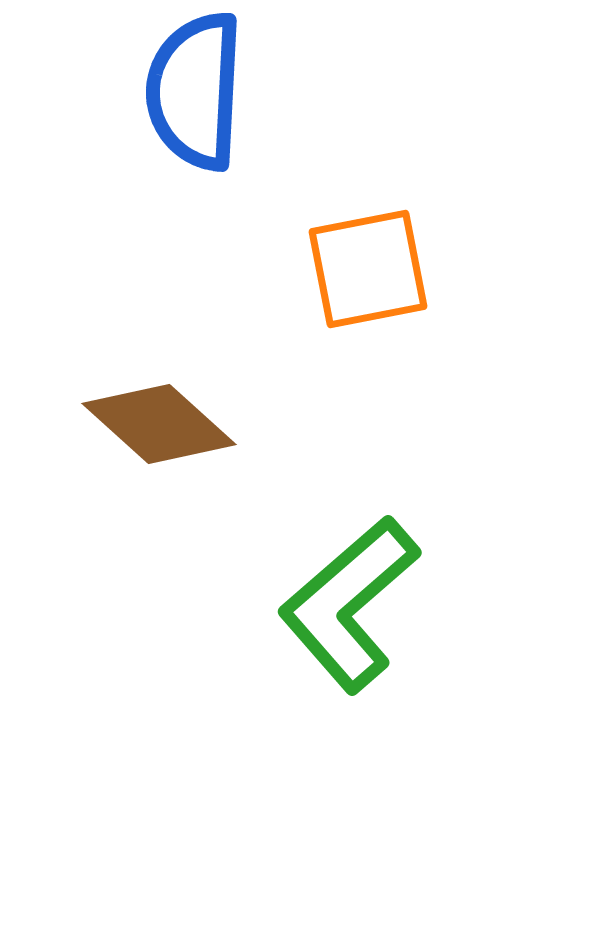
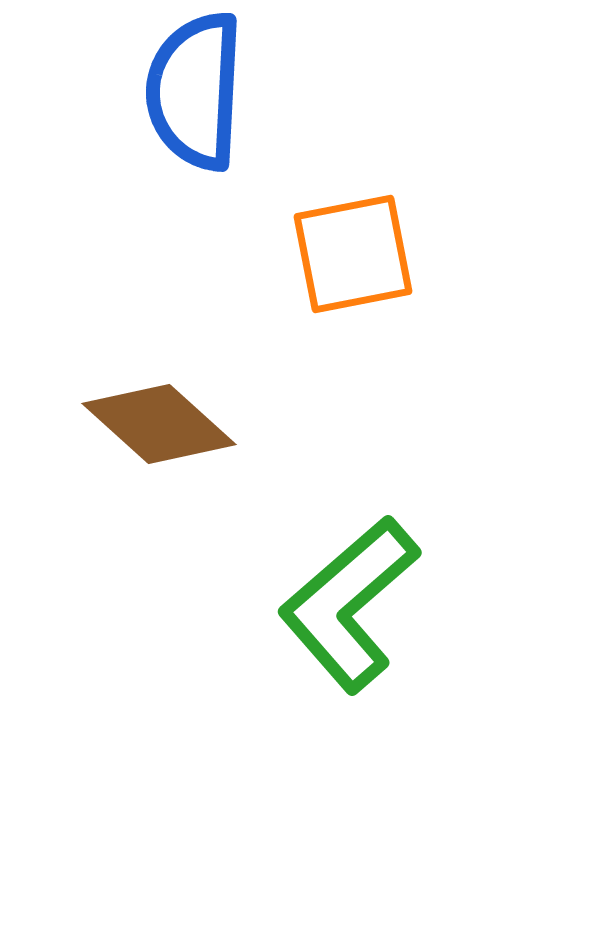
orange square: moved 15 px left, 15 px up
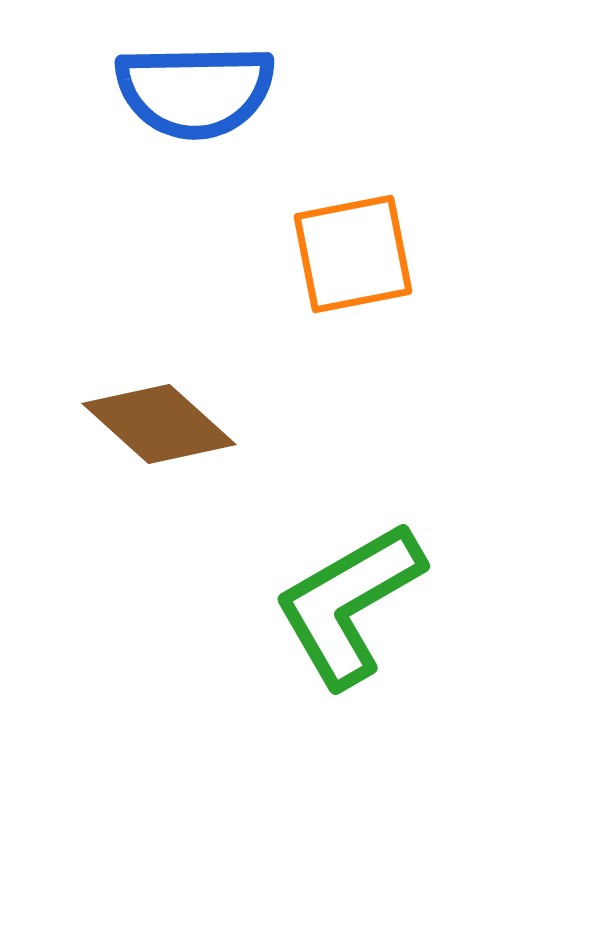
blue semicircle: rotated 94 degrees counterclockwise
green L-shape: rotated 11 degrees clockwise
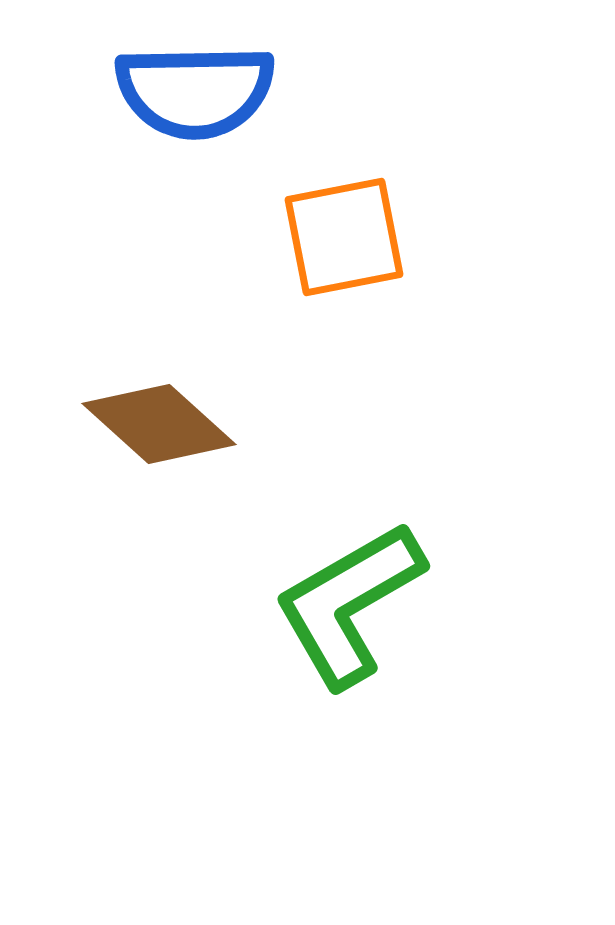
orange square: moved 9 px left, 17 px up
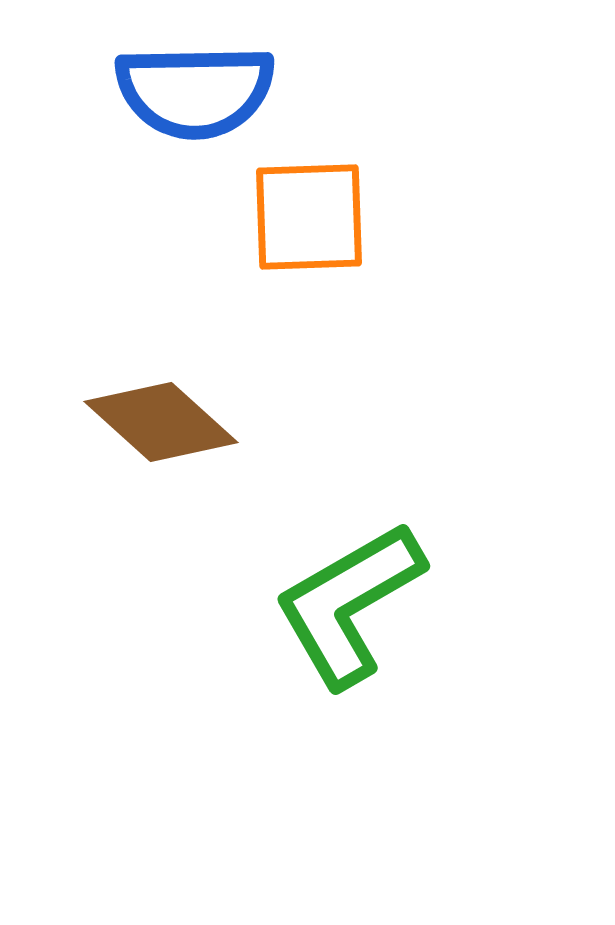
orange square: moved 35 px left, 20 px up; rotated 9 degrees clockwise
brown diamond: moved 2 px right, 2 px up
